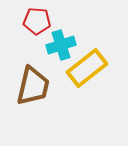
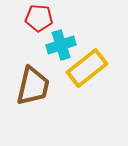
red pentagon: moved 2 px right, 3 px up
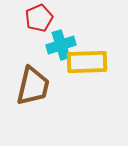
red pentagon: rotated 28 degrees counterclockwise
yellow rectangle: moved 6 px up; rotated 36 degrees clockwise
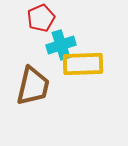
red pentagon: moved 2 px right
yellow rectangle: moved 4 px left, 2 px down
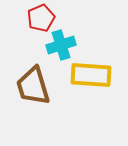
yellow rectangle: moved 8 px right, 11 px down; rotated 6 degrees clockwise
brown trapezoid: rotated 150 degrees clockwise
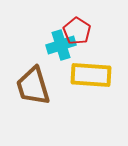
red pentagon: moved 36 px right, 13 px down; rotated 16 degrees counterclockwise
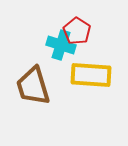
cyan cross: rotated 36 degrees clockwise
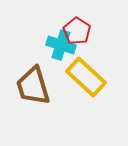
yellow rectangle: moved 5 px left, 2 px down; rotated 39 degrees clockwise
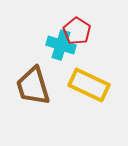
yellow rectangle: moved 3 px right, 8 px down; rotated 18 degrees counterclockwise
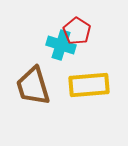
yellow rectangle: rotated 30 degrees counterclockwise
